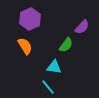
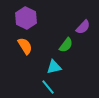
purple hexagon: moved 4 px left, 1 px up; rotated 10 degrees counterclockwise
purple semicircle: moved 1 px right
cyan triangle: rotated 21 degrees counterclockwise
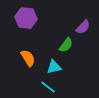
purple hexagon: rotated 20 degrees counterclockwise
orange semicircle: moved 3 px right, 12 px down
cyan line: rotated 14 degrees counterclockwise
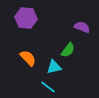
purple semicircle: moved 1 px left; rotated 112 degrees counterclockwise
green semicircle: moved 2 px right, 5 px down
orange semicircle: rotated 12 degrees counterclockwise
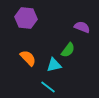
cyan triangle: moved 2 px up
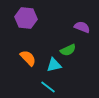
green semicircle: rotated 28 degrees clockwise
